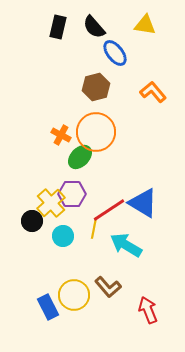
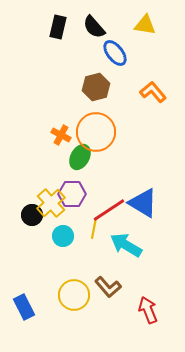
green ellipse: rotated 15 degrees counterclockwise
black circle: moved 6 px up
blue rectangle: moved 24 px left
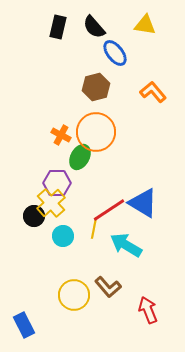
purple hexagon: moved 15 px left, 11 px up
black circle: moved 2 px right, 1 px down
blue rectangle: moved 18 px down
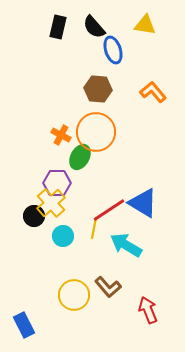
blue ellipse: moved 2 px left, 3 px up; rotated 20 degrees clockwise
brown hexagon: moved 2 px right, 2 px down; rotated 20 degrees clockwise
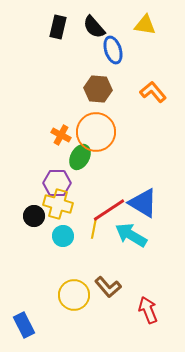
yellow cross: moved 7 px right, 1 px down; rotated 32 degrees counterclockwise
cyan arrow: moved 5 px right, 10 px up
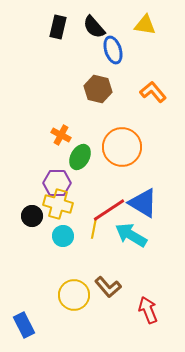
brown hexagon: rotated 8 degrees clockwise
orange circle: moved 26 px right, 15 px down
black circle: moved 2 px left
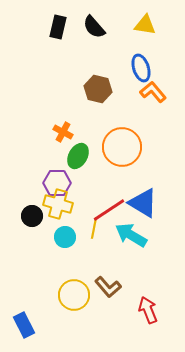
blue ellipse: moved 28 px right, 18 px down
orange cross: moved 2 px right, 3 px up
green ellipse: moved 2 px left, 1 px up
cyan circle: moved 2 px right, 1 px down
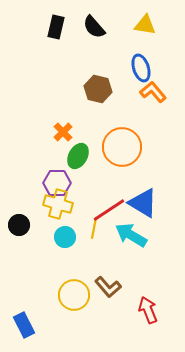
black rectangle: moved 2 px left
orange cross: rotated 18 degrees clockwise
black circle: moved 13 px left, 9 px down
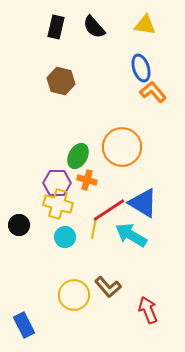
brown hexagon: moved 37 px left, 8 px up
orange cross: moved 24 px right, 48 px down; rotated 30 degrees counterclockwise
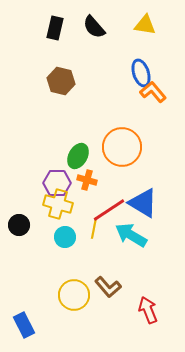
black rectangle: moved 1 px left, 1 px down
blue ellipse: moved 5 px down
